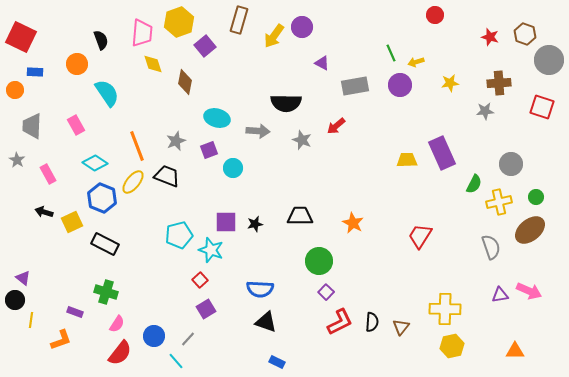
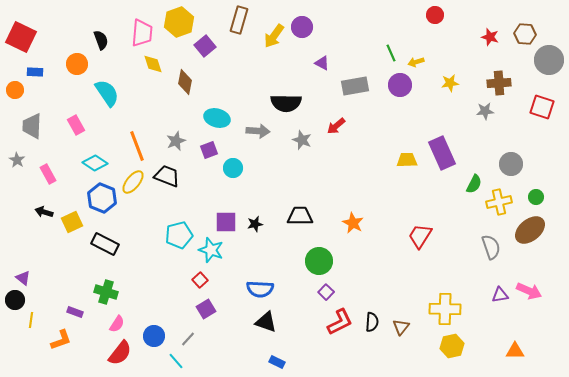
brown hexagon at (525, 34): rotated 15 degrees counterclockwise
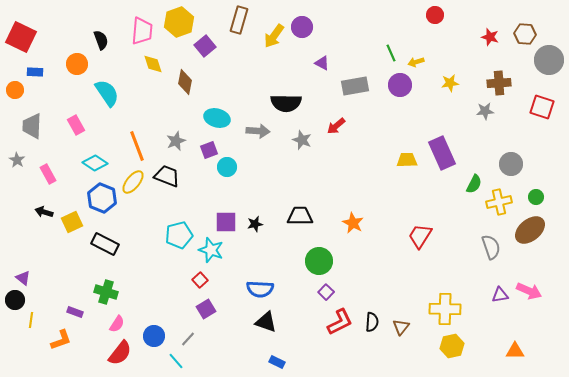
pink trapezoid at (142, 33): moved 2 px up
cyan circle at (233, 168): moved 6 px left, 1 px up
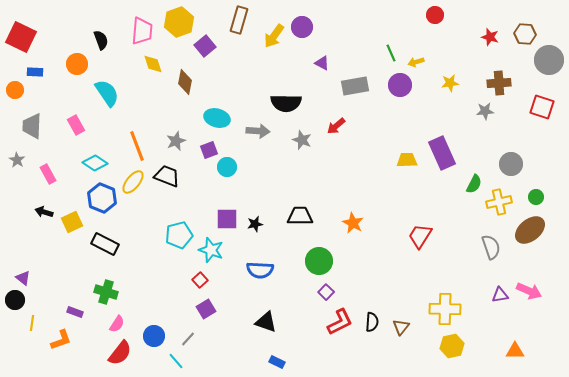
purple square at (226, 222): moved 1 px right, 3 px up
blue semicircle at (260, 289): moved 19 px up
yellow line at (31, 320): moved 1 px right, 3 px down
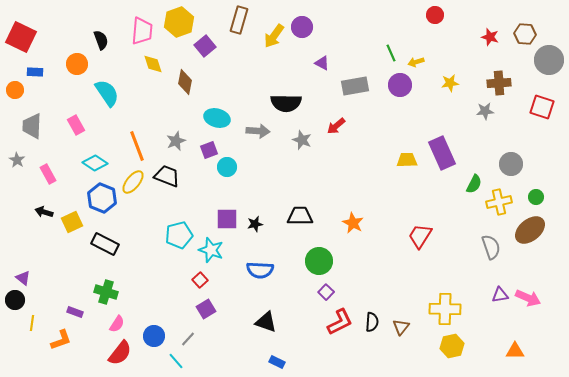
pink arrow at (529, 291): moved 1 px left, 7 px down
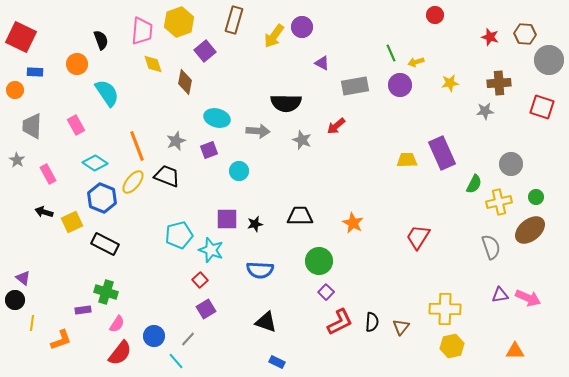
brown rectangle at (239, 20): moved 5 px left
purple square at (205, 46): moved 5 px down
cyan circle at (227, 167): moved 12 px right, 4 px down
red trapezoid at (420, 236): moved 2 px left, 1 px down
purple rectangle at (75, 312): moved 8 px right, 2 px up; rotated 28 degrees counterclockwise
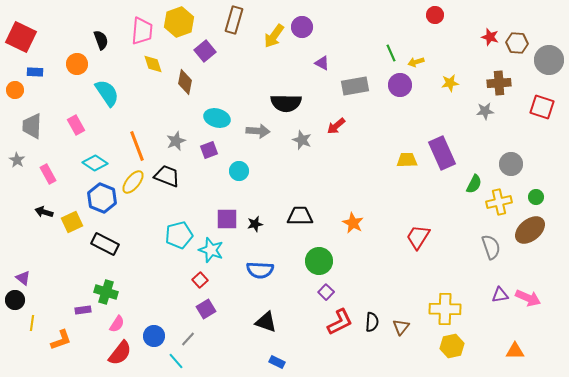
brown hexagon at (525, 34): moved 8 px left, 9 px down
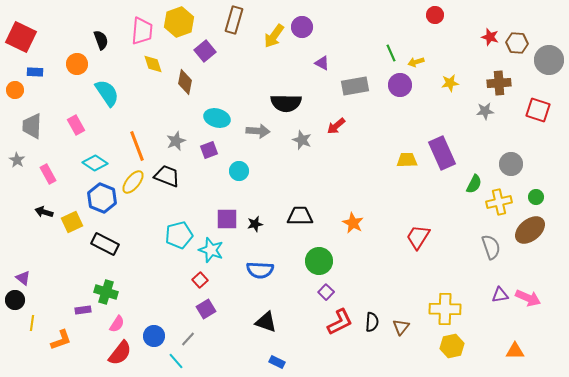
red square at (542, 107): moved 4 px left, 3 px down
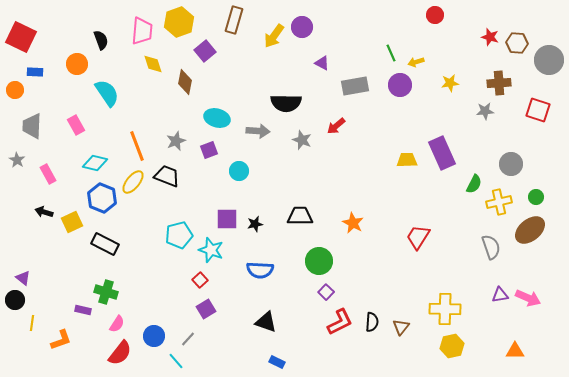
cyan diamond at (95, 163): rotated 20 degrees counterclockwise
purple rectangle at (83, 310): rotated 21 degrees clockwise
